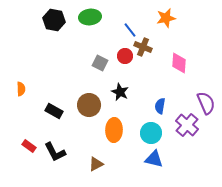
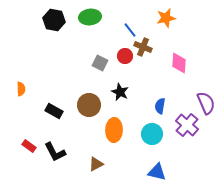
cyan circle: moved 1 px right, 1 px down
blue triangle: moved 3 px right, 13 px down
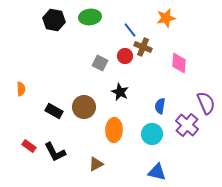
brown circle: moved 5 px left, 2 px down
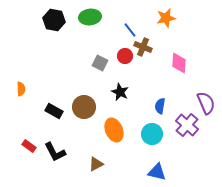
orange ellipse: rotated 25 degrees counterclockwise
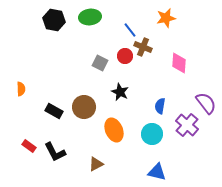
purple semicircle: rotated 15 degrees counterclockwise
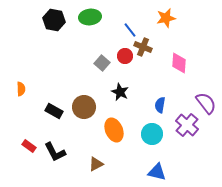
gray square: moved 2 px right; rotated 14 degrees clockwise
blue semicircle: moved 1 px up
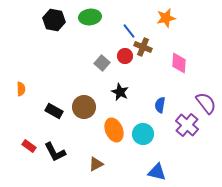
blue line: moved 1 px left, 1 px down
cyan circle: moved 9 px left
